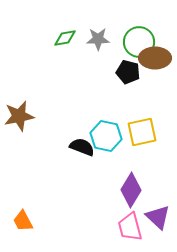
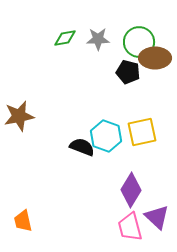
cyan hexagon: rotated 8 degrees clockwise
purple triangle: moved 1 px left
orange trapezoid: rotated 15 degrees clockwise
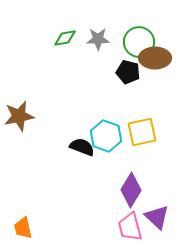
orange trapezoid: moved 7 px down
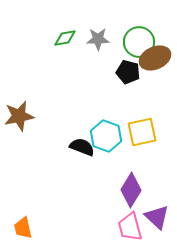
brown ellipse: rotated 24 degrees counterclockwise
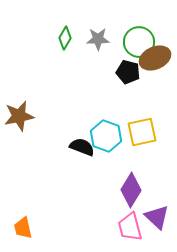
green diamond: rotated 50 degrees counterclockwise
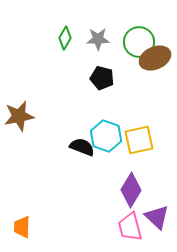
black pentagon: moved 26 px left, 6 px down
yellow square: moved 3 px left, 8 px down
orange trapezoid: moved 1 px left, 1 px up; rotated 15 degrees clockwise
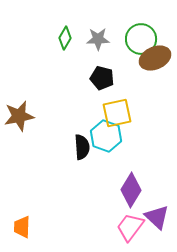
green circle: moved 2 px right, 3 px up
yellow square: moved 22 px left, 27 px up
black semicircle: rotated 65 degrees clockwise
pink trapezoid: rotated 52 degrees clockwise
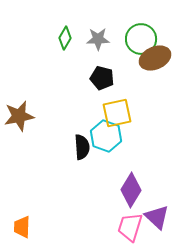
pink trapezoid: rotated 20 degrees counterclockwise
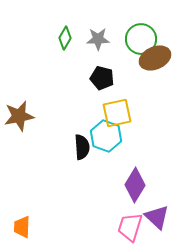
purple diamond: moved 4 px right, 5 px up
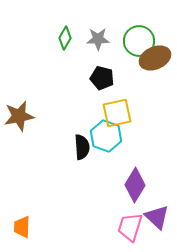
green circle: moved 2 px left, 2 px down
